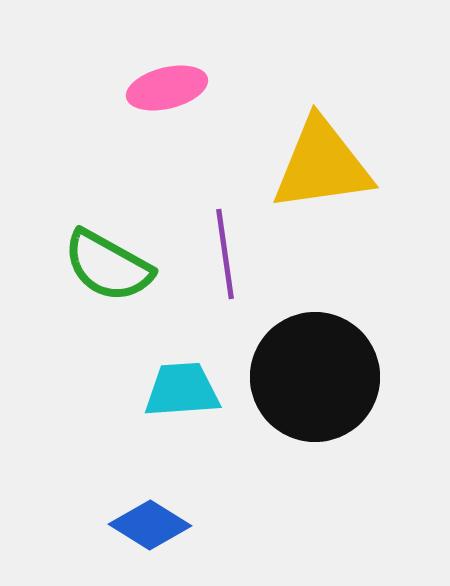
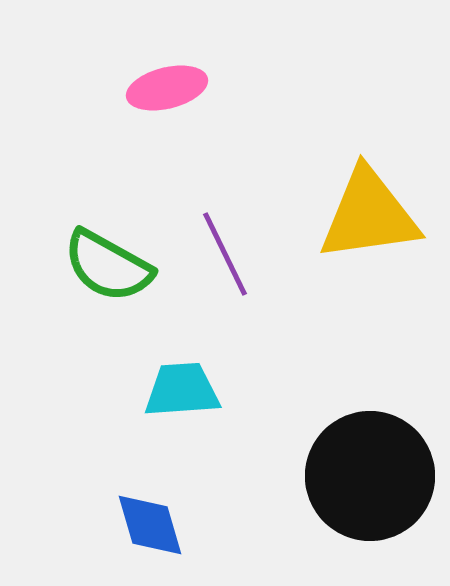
yellow triangle: moved 47 px right, 50 px down
purple line: rotated 18 degrees counterclockwise
black circle: moved 55 px right, 99 px down
blue diamond: rotated 42 degrees clockwise
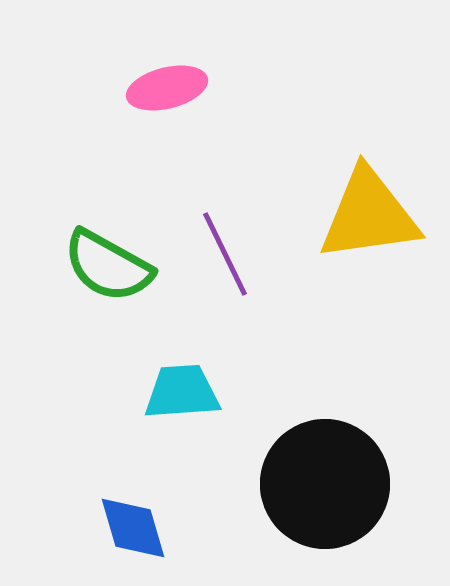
cyan trapezoid: moved 2 px down
black circle: moved 45 px left, 8 px down
blue diamond: moved 17 px left, 3 px down
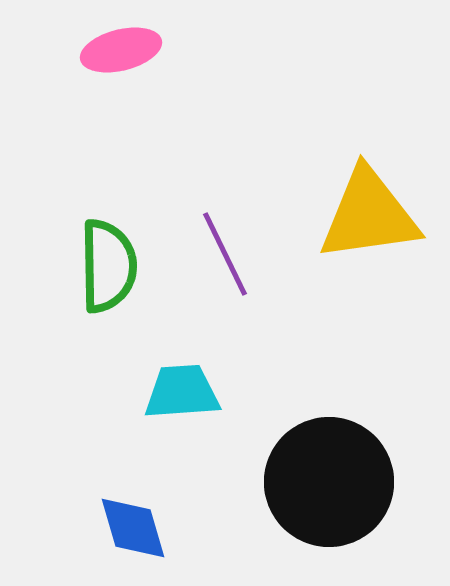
pink ellipse: moved 46 px left, 38 px up
green semicircle: rotated 120 degrees counterclockwise
black circle: moved 4 px right, 2 px up
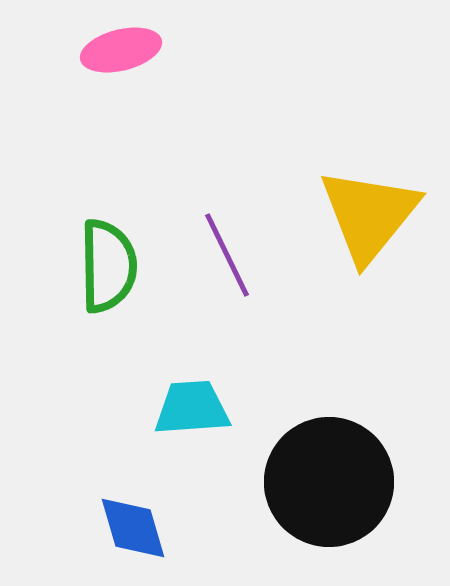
yellow triangle: rotated 43 degrees counterclockwise
purple line: moved 2 px right, 1 px down
cyan trapezoid: moved 10 px right, 16 px down
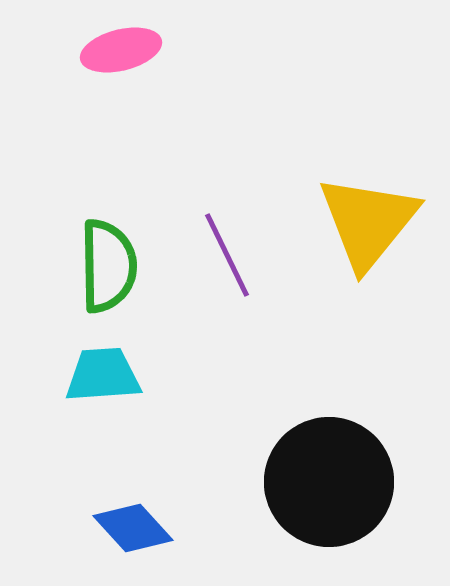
yellow triangle: moved 1 px left, 7 px down
cyan trapezoid: moved 89 px left, 33 px up
blue diamond: rotated 26 degrees counterclockwise
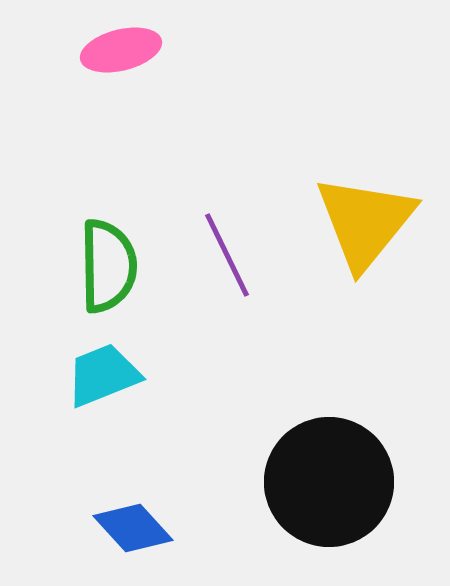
yellow triangle: moved 3 px left
cyan trapezoid: rotated 18 degrees counterclockwise
